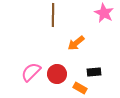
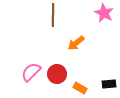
black rectangle: moved 15 px right, 12 px down
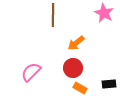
red circle: moved 16 px right, 6 px up
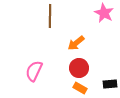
brown line: moved 3 px left, 1 px down
red circle: moved 6 px right
pink semicircle: moved 3 px right, 1 px up; rotated 20 degrees counterclockwise
black rectangle: moved 1 px right
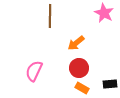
orange rectangle: moved 2 px right
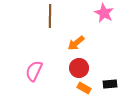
orange rectangle: moved 2 px right
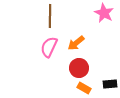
pink semicircle: moved 15 px right, 24 px up
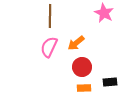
red circle: moved 3 px right, 1 px up
black rectangle: moved 2 px up
orange rectangle: rotated 32 degrees counterclockwise
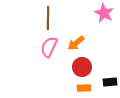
brown line: moved 2 px left, 2 px down
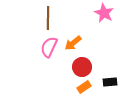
orange arrow: moved 3 px left
orange rectangle: moved 1 px up; rotated 32 degrees counterclockwise
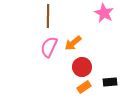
brown line: moved 2 px up
